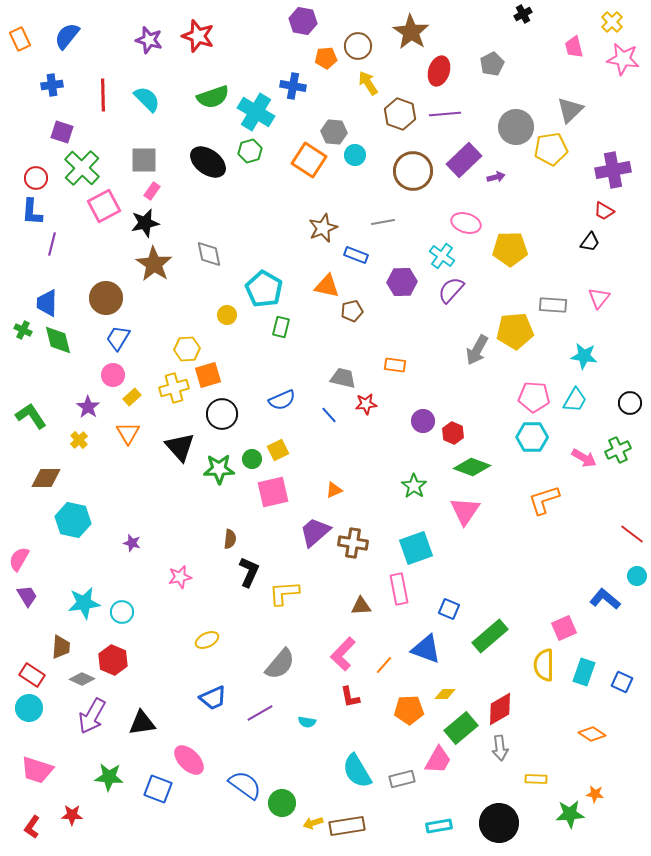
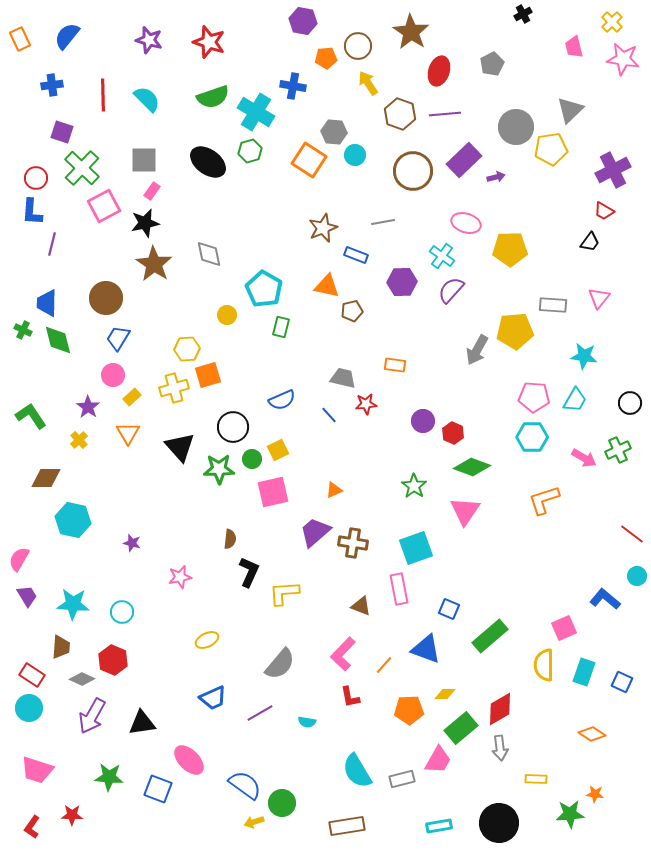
red star at (198, 36): moved 11 px right, 6 px down
purple cross at (613, 170): rotated 16 degrees counterclockwise
black circle at (222, 414): moved 11 px right, 13 px down
cyan star at (84, 603): moved 11 px left, 1 px down; rotated 12 degrees clockwise
brown triangle at (361, 606): rotated 25 degrees clockwise
yellow arrow at (313, 823): moved 59 px left, 1 px up
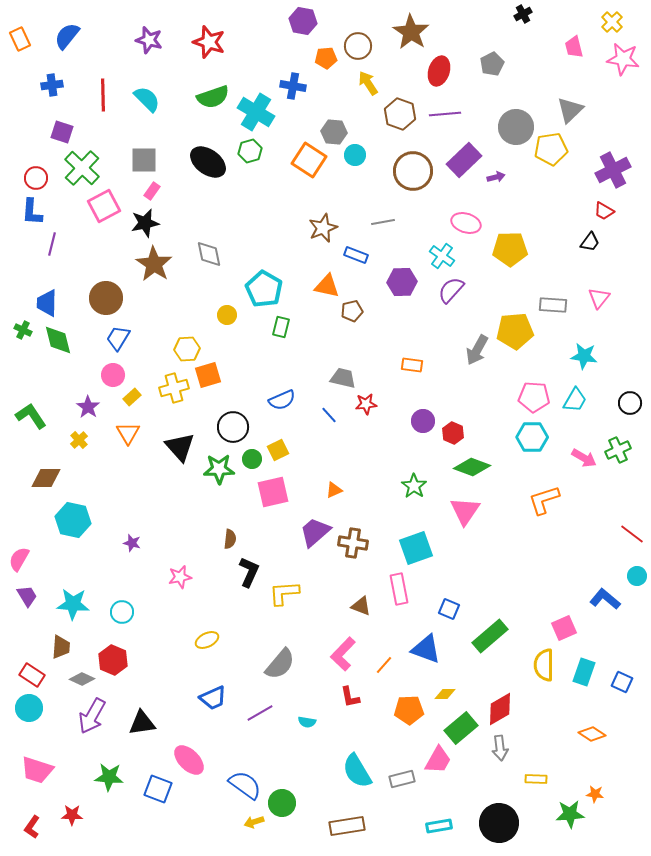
orange rectangle at (395, 365): moved 17 px right
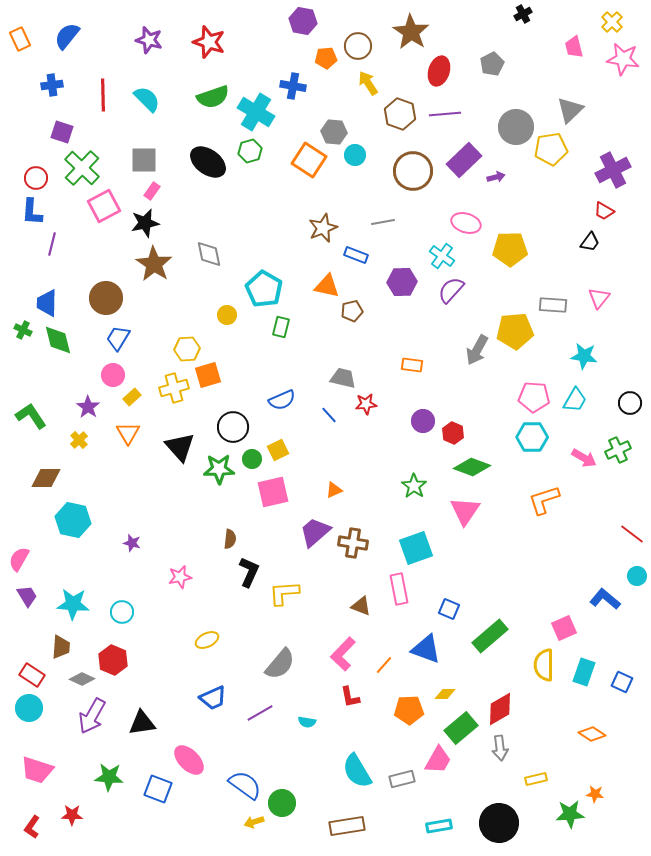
yellow rectangle at (536, 779): rotated 15 degrees counterclockwise
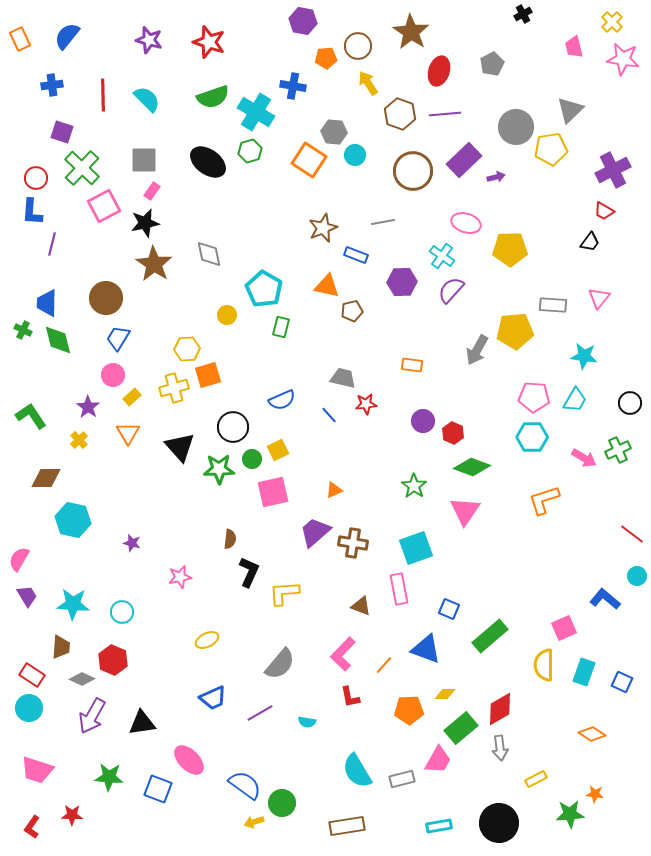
yellow rectangle at (536, 779): rotated 15 degrees counterclockwise
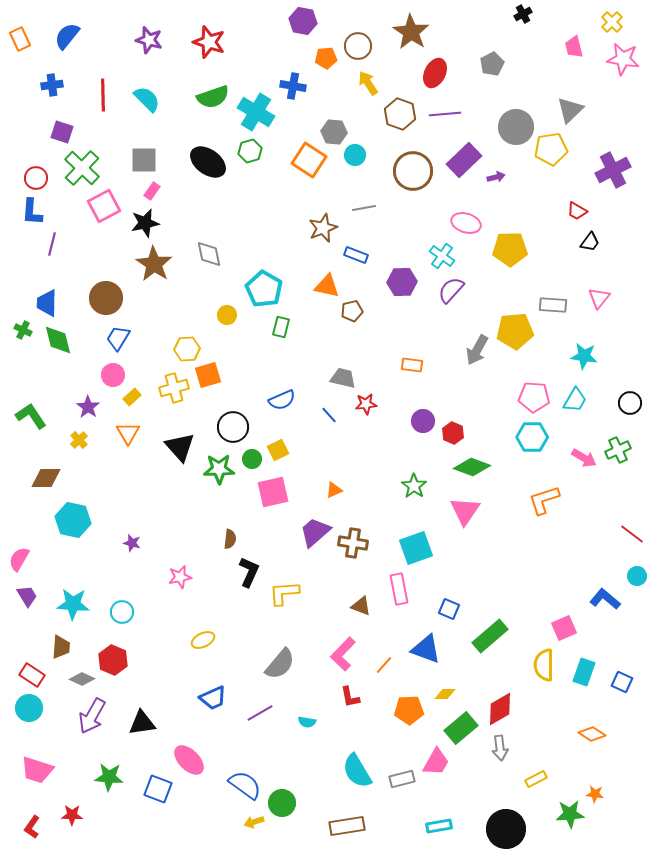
red ellipse at (439, 71): moved 4 px left, 2 px down; rotated 8 degrees clockwise
red trapezoid at (604, 211): moved 27 px left
gray line at (383, 222): moved 19 px left, 14 px up
yellow ellipse at (207, 640): moved 4 px left
pink trapezoid at (438, 760): moved 2 px left, 2 px down
black circle at (499, 823): moved 7 px right, 6 px down
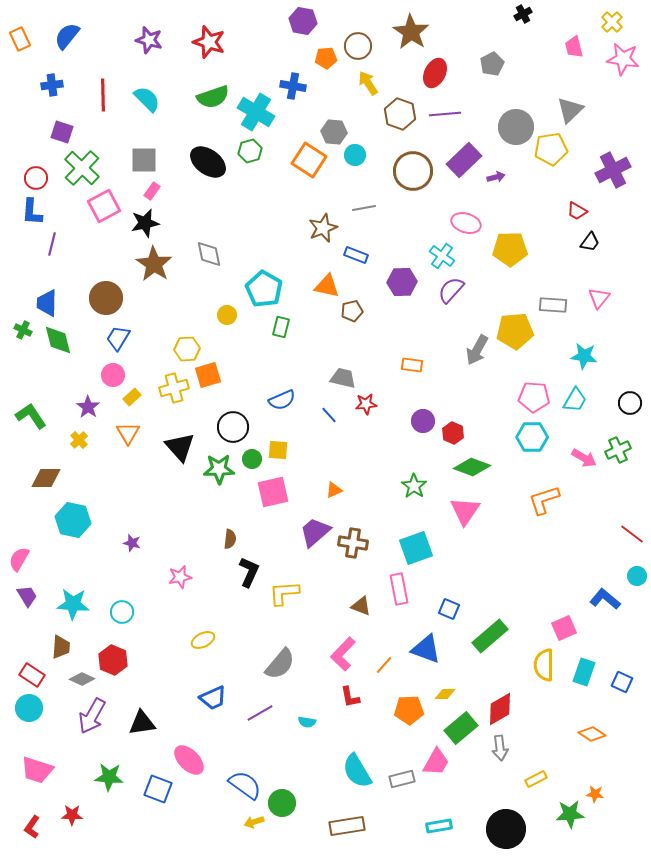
yellow square at (278, 450): rotated 30 degrees clockwise
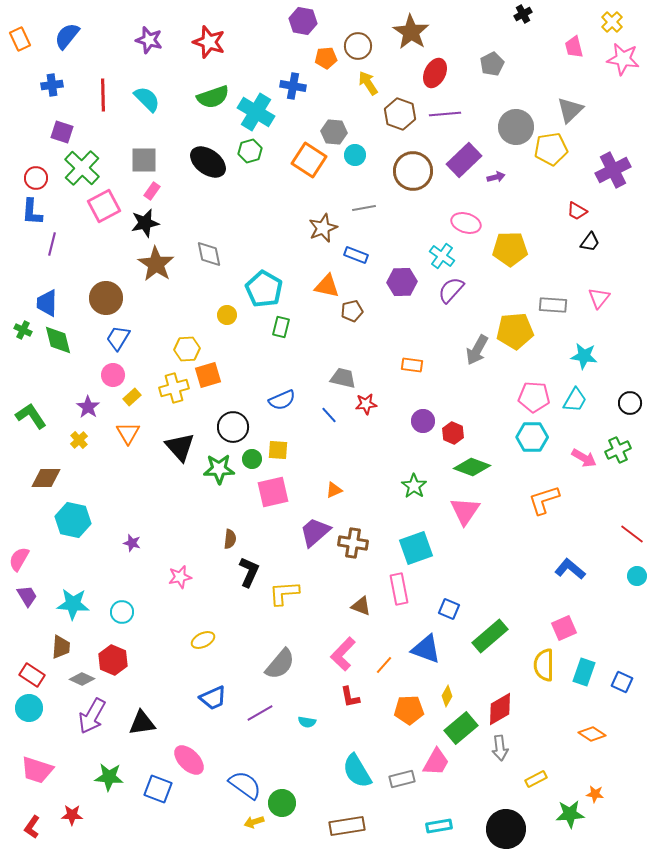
brown star at (154, 264): moved 2 px right
blue L-shape at (605, 599): moved 35 px left, 30 px up
yellow diamond at (445, 694): moved 2 px right, 2 px down; rotated 60 degrees counterclockwise
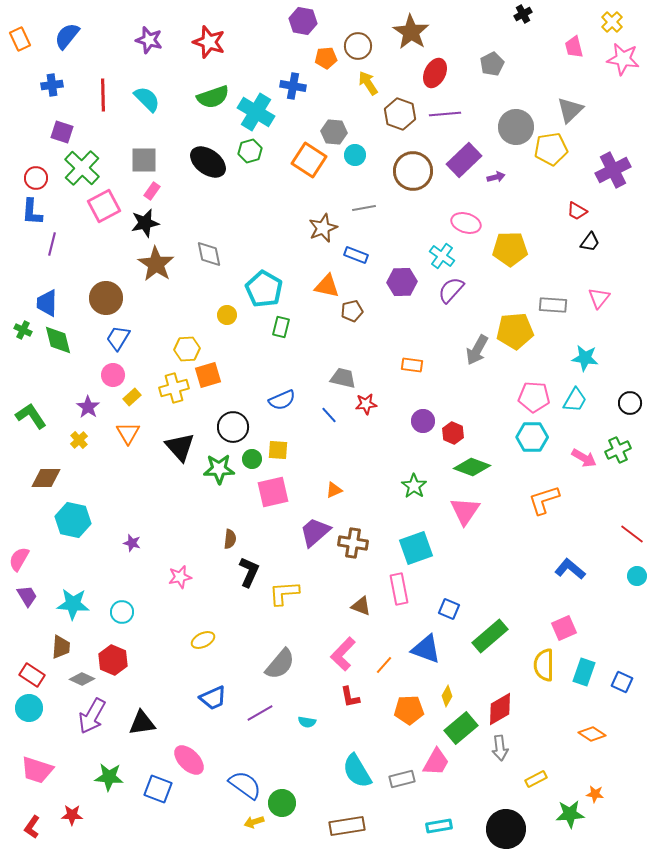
cyan star at (584, 356): moved 1 px right, 2 px down
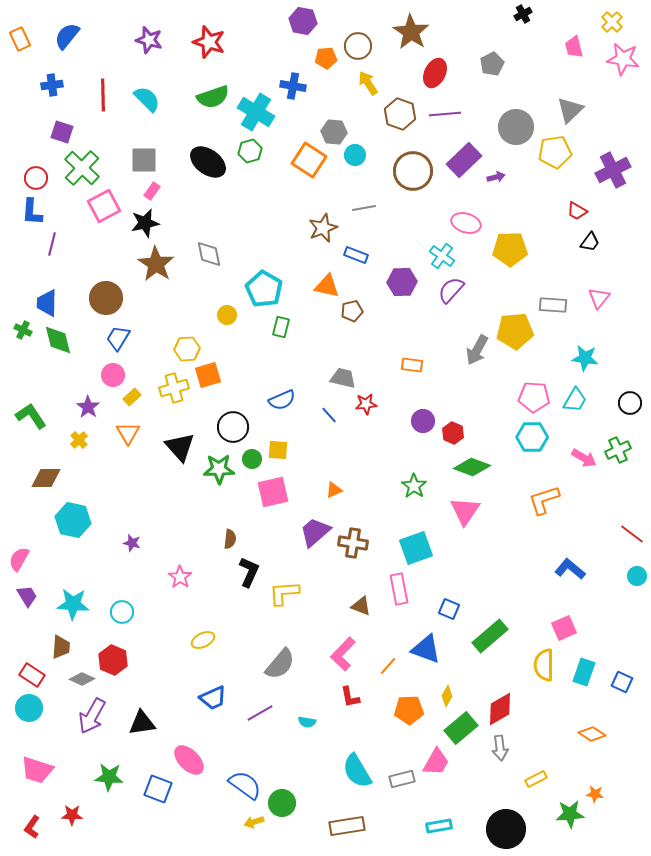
yellow pentagon at (551, 149): moved 4 px right, 3 px down
pink star at (180, 577): rotated 25 degrees counterclockwise
orange line at (384, 665): moved 4 px right, 1 px down
